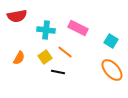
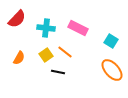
red semicircle: moved 3 px down; rotated 36 degrees counterclockwise
cyan cross: moved 2 px up
yellow square: moved 1 px right, 2 px up
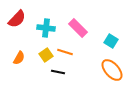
pink rectangle: rotated 18 degrees clockwise
orange line: rotated 21 degrees counterclockwise
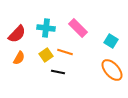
red semicircle: moved 15 px down
